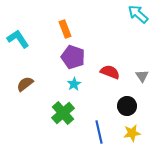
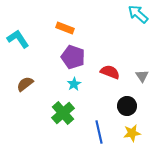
orange rectangle: moved 1 px up; rotated 48 degrees counterclockwise
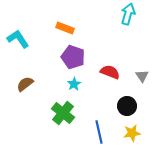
cyan arrow: moved 10 px left; rotated 65 degrees clockwise
green cross: rotated 10 degrees counterclockwise
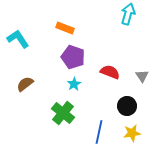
blue line: rotated 25 degrees clockwise
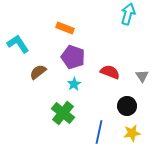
cyan L-shape: moved 5 px down
brown semicircle: moved 13 px right, 12 px up
